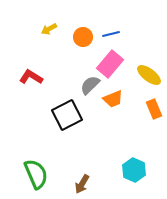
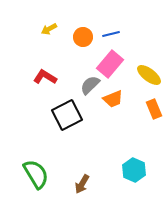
red L-shape: moved 14 px right
green semicircle: rotated 8 degrees counterclockwise
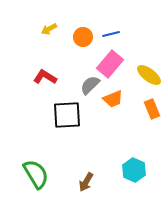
orange rectangle: moved 2 px left
black square: rotated 24 degrees clockwise
brown arrow: moved 4 px right, 2 px up
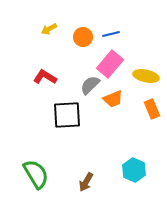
yellow ellipse: moved 3 px left, 1 px down; rotated 25 degrees counterclockwise
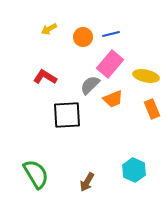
brown arrow: moved 1 px right
